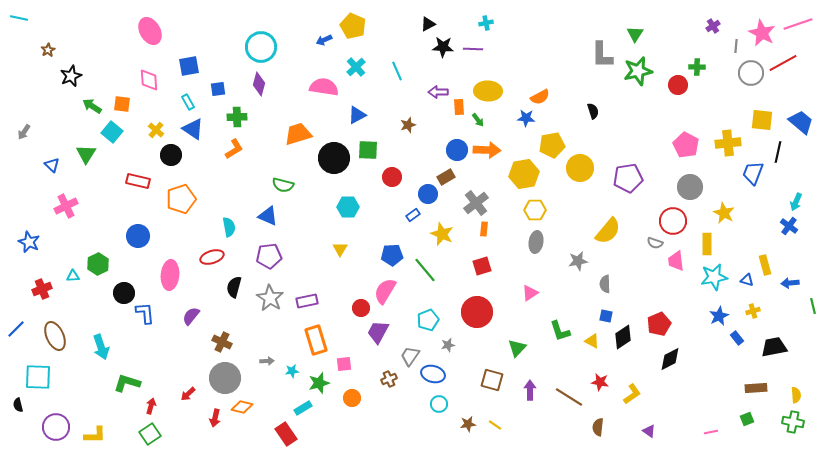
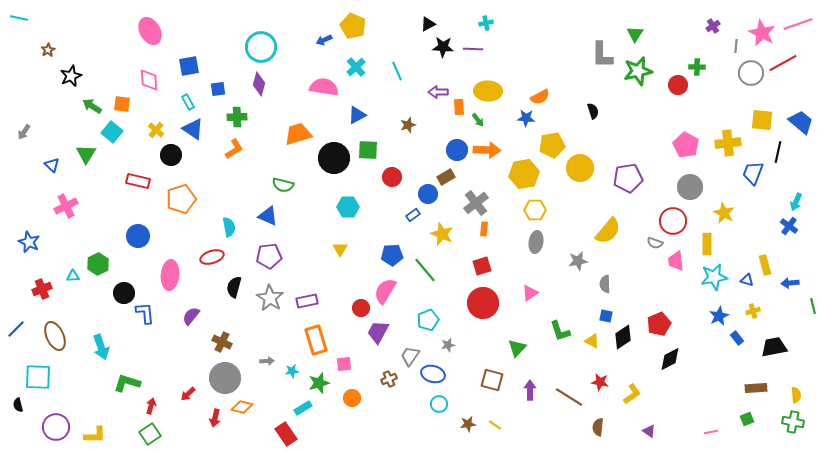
red circle at (477, 312): moved 6 px right, 9 px up
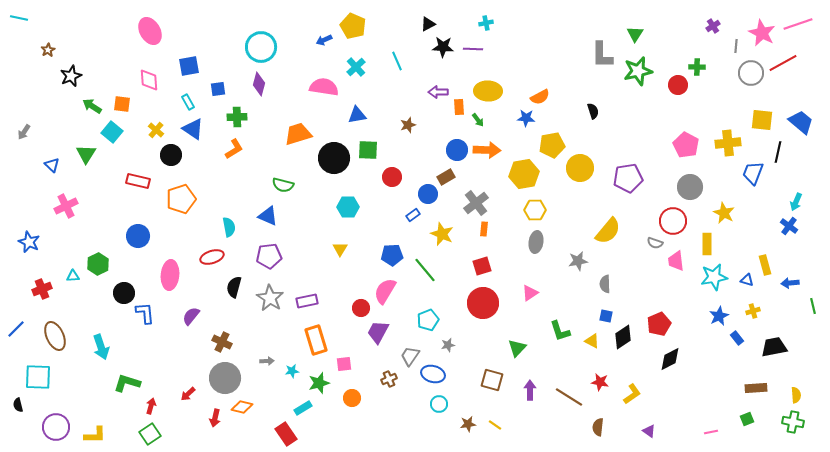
cyan line at (397, 71): moved 10 px up
blue triangle at (357, 115): rotated 18 degrees clockwise
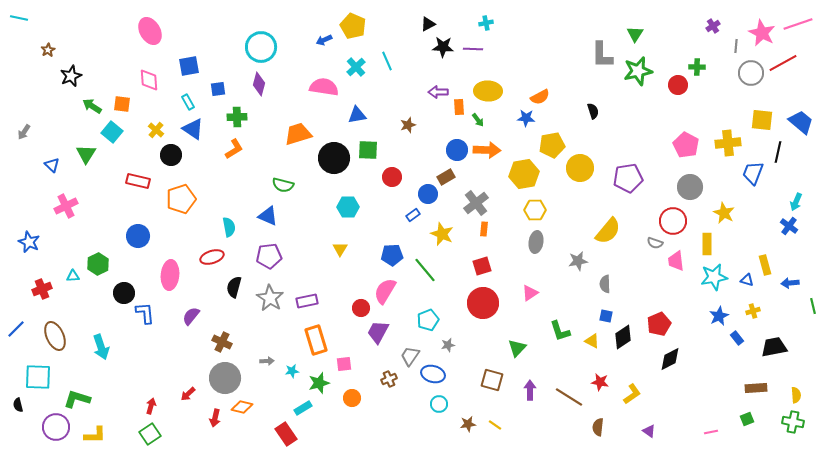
cyan line at (397, 61): moved 10 px left
green L-shape at (127, 383): moved 50 px left, 16 px down
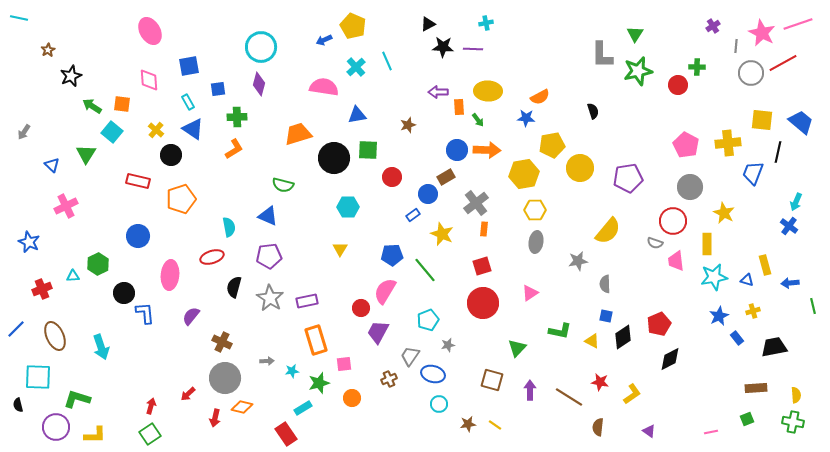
green L-shape at (560, 331): rotated 60 degrees counterclockwise
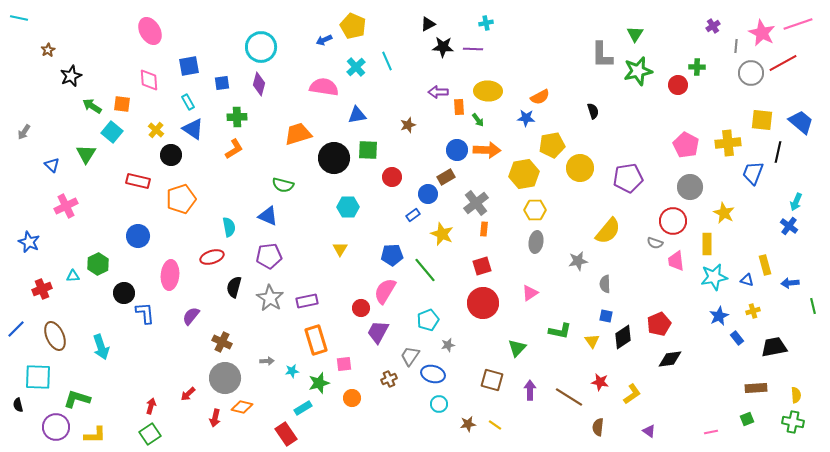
blue square at (218, 89): moved 4 px right, 6 px up
yellow triangle at (592, 341): rotated 28 degrees clockwise
black diamond at (670, 359): rotated 20 degrees clockwise
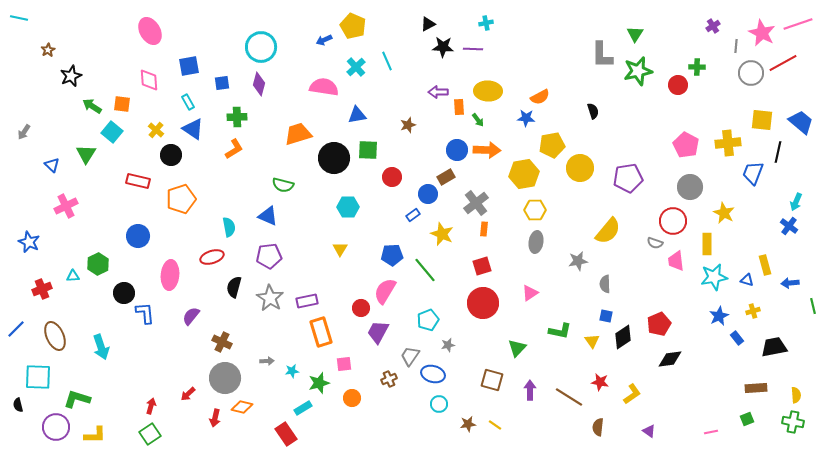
orange rectangle at (316, 340): moved 5 px right, 8 px up
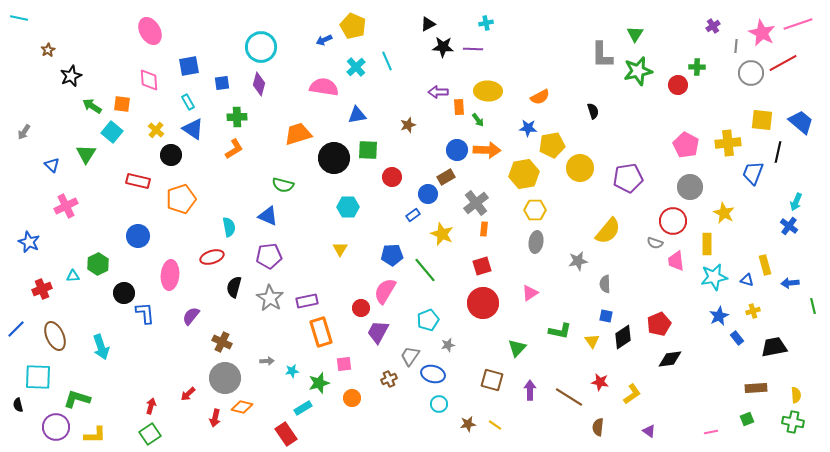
blue star at (526, 118): moved 2 px right, 10 px down
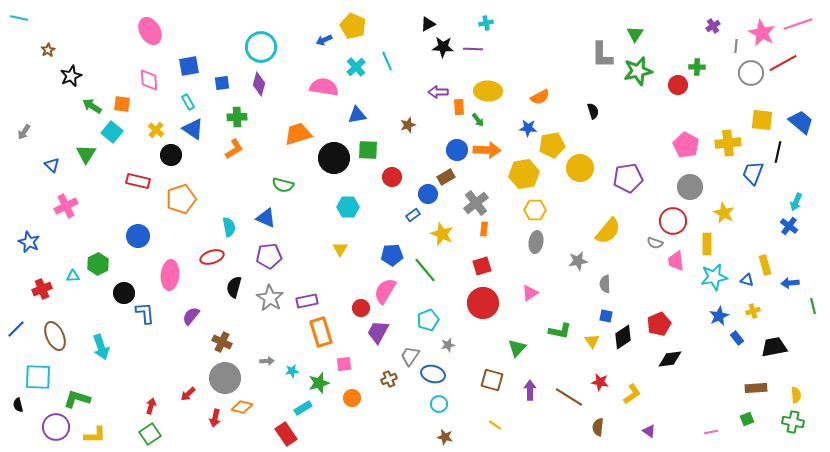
blue triangle at (268, 216): moved 2 px left, 2 px down
brown star at (468, 424): moved 23 px left, 13 px down; rotated 21 degrees clockwise
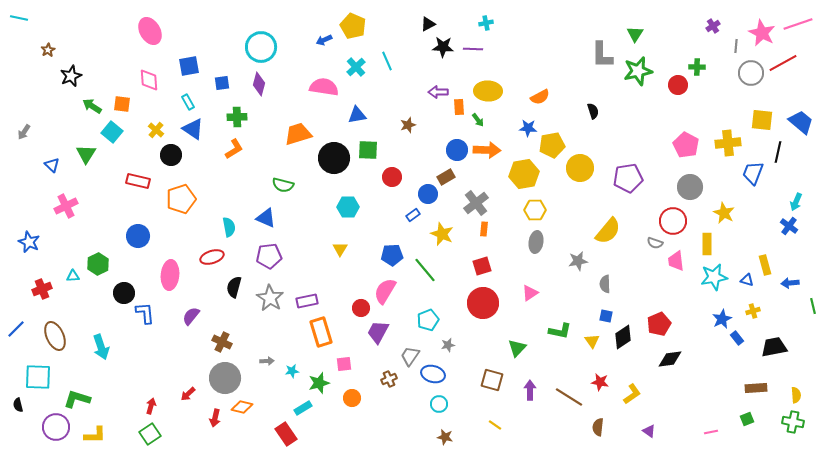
blue star at (719, 316): moved 3 px right, 3 px down
